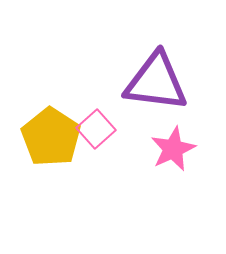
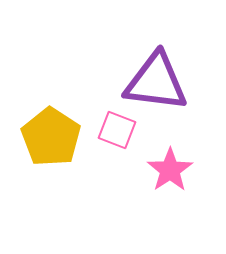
pink square: moved 21 px right, 1 px down; rotated 27 degrees counterclockwise
pink star: moved 3 px left, 21 px down; rotated 9 degrees counterclockwise
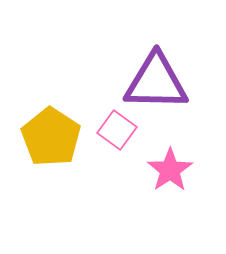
purple triangle: rotated 6 degrees counterclockwise
pink square: rotated 15 degrees clockwise
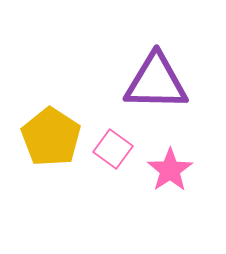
pink square: moved 4 px left, 19 px down
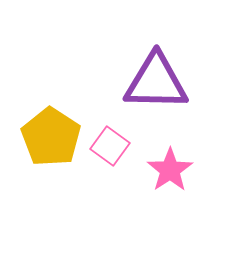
pink square: moved 3 px left, 3 px up
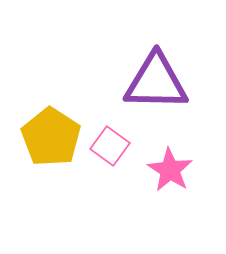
pink star: rotated 6 degrees counterclockwise
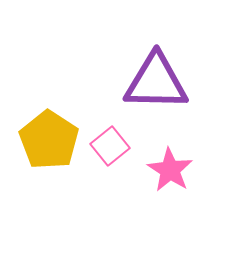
yellow pentagon: moved 2 px left, 3 px down
pink square: rotated 15 degrees clockwise
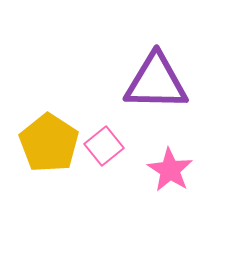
yellow pentagon: moved 3 px down
pink square: moved 6 px left
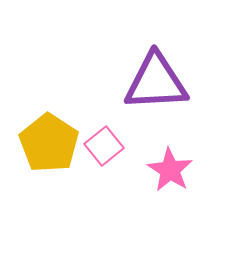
purple triangle: rotated 4 degrees counterclockwise
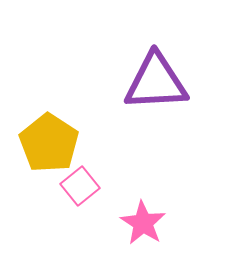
pink square: moved 24 px left, 40 px down
pink star: moved 27 px left, 53 px down
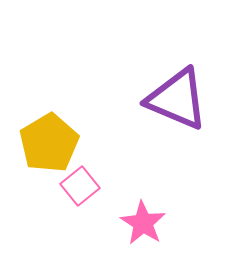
purple triangle: moved 21 px right, 17 px down; rotated 26 degrees clockwise
yellow pentagon: rotated 8 degrees clockwise
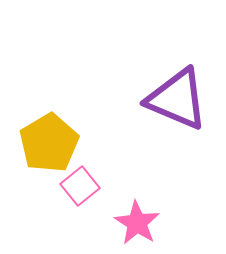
pink star: moved 6 px left
